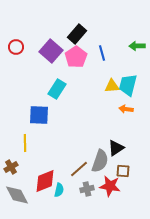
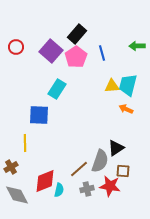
orange arrow: rotated 16 degrees clockwise
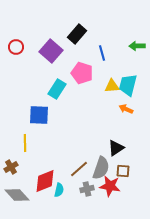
pink pentagon: moved 6 px right, 16 px down; rotated 20 degrees counterclockwise
gray semicircle: moved 1 px right, 7 px down
gray diamond: rotated 15 degrees counterclockwise
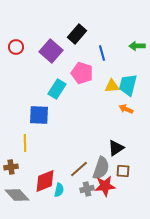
brown cross: rotated 24 degrees clockwise
red star: moved 5 px left; rotated 15 degrees counterclockwise
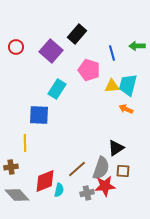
blue line: moved 10 px right
pink pentagon: moved 7 px right, 3 px up
brown line: moved 2 px left
gray cross: moved 4 px down
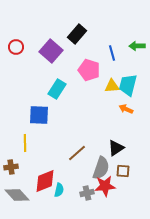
brown line: moved 16 px up
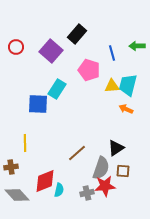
blue square: moved 1 px left, 11 px up
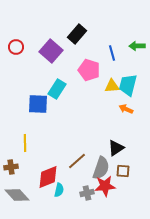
brown line: moved 8 px down
red diamond: moved 3 px right, 4 px up
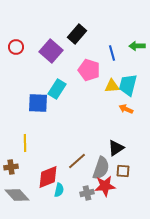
blue square: moved 1 px up
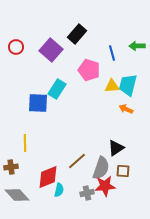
purple square: moved 1 px up
